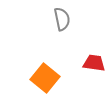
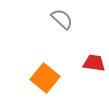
gray semicircle: rotated 35 degrees counterclockwise
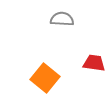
gray semicircle: rotated 40 degrees counterclockwise
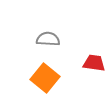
gray semicircle: moved 14 px left, 20 px down
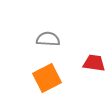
orange square: moved 2 px right; rotated 24 degrees clockwise
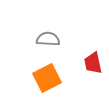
red trapezoid: moved 1 px left; rotated 110 degrees counterclockwise
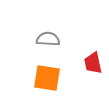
orange square: rotated 36 degrees clockwise
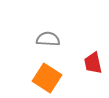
orange square: rotated 24 degrees clockwise
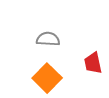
orange square: rotated 12 degrees clockwise
